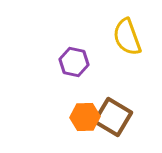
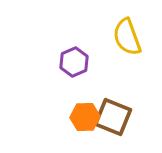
purple hexagon: rotated 24 degrees clockwise
brown square: rotated 9 degrees counterclockwise
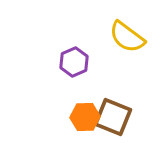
yellow semicircle: rotated 33 degrees counterclockwise
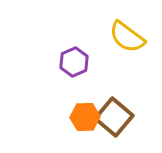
brown square: moved 1 px right; rotated 18 degrees clockwise
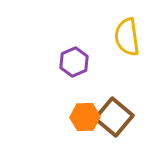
yellow semicircle: rotated 45 degrees clockwise
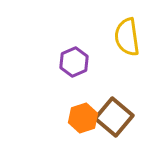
orange hexagon: moved 2 px left, 1 px down; rotated 16 degrees counterclockwise
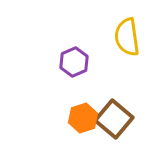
brown square: moved 2 px down
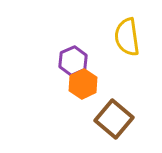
purple hexagon: moved 1 px left, 1 px up
orange hexagon: moved 34 px up; rotated 8 degrees counterclockwise
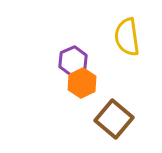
orange hexagon: moved 1 px left, 1 px up
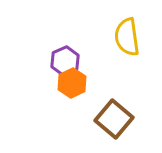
purple hexagon: moved 8 px left
orange hexagon: moved 10 px left
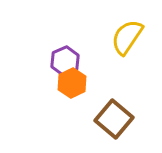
yellow semicircle: rotated 42 degrees clockwise
